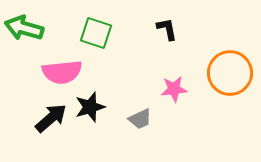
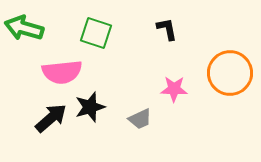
pink star: rotated 8 degrees clockwise
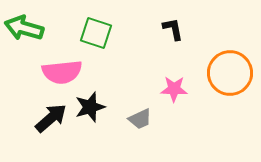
black L-shape: moved 6 px right
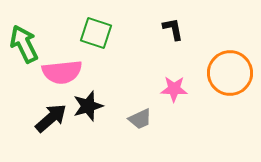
green arrow: moved 16 px down; rotated 48 degrees clockwise
black star: moved 2 px left, 1 px up
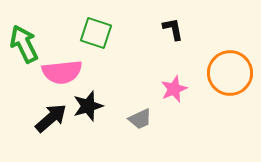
pink star: rotated 24 degrees counterclockwise
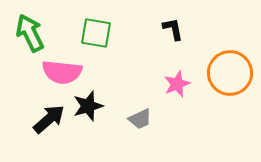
green square: rotated 8 degrees counterclockwise
green arrow: moved 6 px right, 11 px up
pink semicircle: rotated 12 degrees clockwise
pink star: moved 3 px right, 5 px up
black arrow: moved 2 px left, 1 px down
